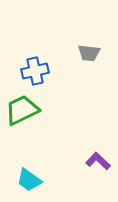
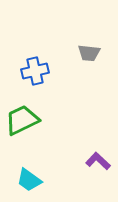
green trapezoid: moved 10 px down
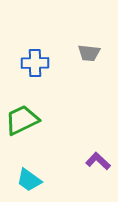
blue cross: moved 8 px up; rotated 12 degrees clockwise
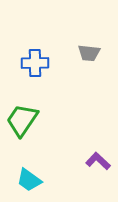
green trapezoid: rotated 30 degrees counterclockwise
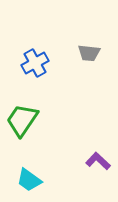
blue cross: rotated 28 degrees counterclockwise
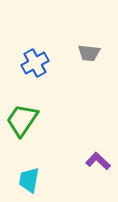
cyan trapezoid: rotated 64 degrees clockwise
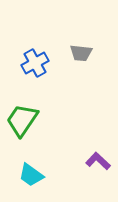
gray trapezoid: moved 8 px left
cyan trapezoid: moved 2 px right, 5 px up; rotated 64 degrees counterclockwise
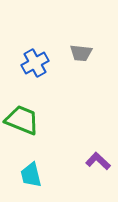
green trapezoid: rotated 78 degrees clockwise
cyan trapezoid: rotated 40 degrees clockwise
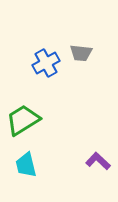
blue cross: moved 11 px right
green trapezoid: moved 1 px right; rotated 54 degrees counterclockwise
cyan trapezoid: moved 5 px left, 10 px up
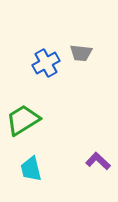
cyan trapezoid: moved 5 px right, 4 px down
